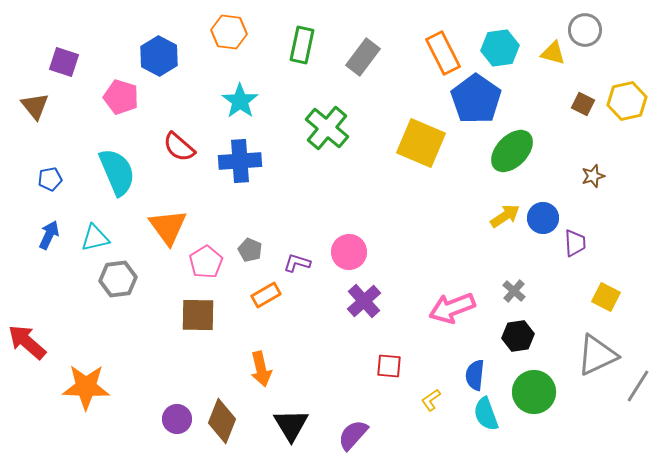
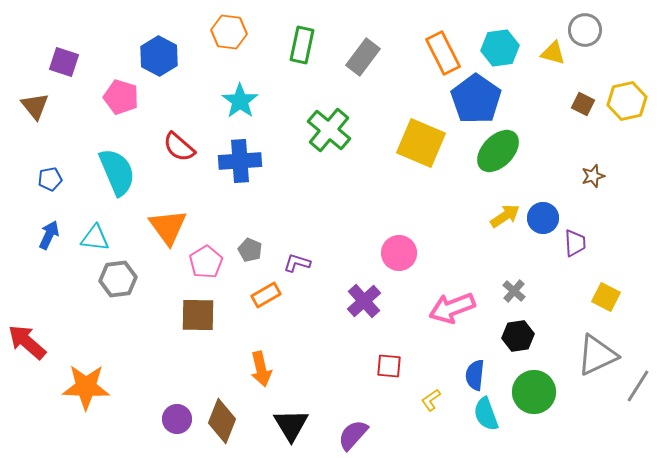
green cross at (327, 128): moved 2 px right, 2 px down
green ellipse at (512, 151): moved 14 px left
cyan triangle at (95, 238): rotated 20 degrees clockwise
pink circle at (349, 252): moved 50 px right, 1 px down
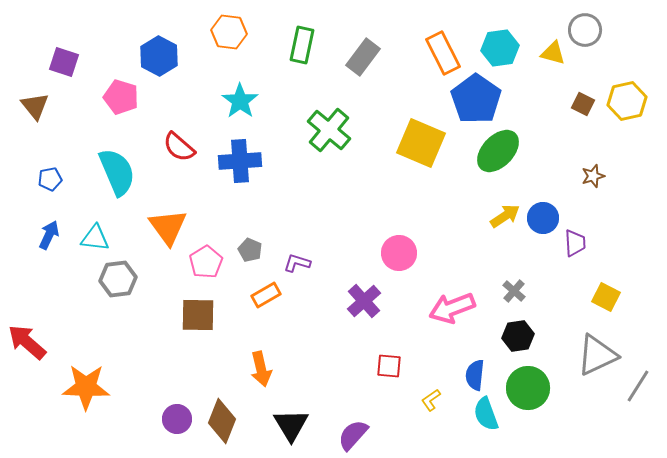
green circle at (534, 392): moved 6 px left, 4 px up
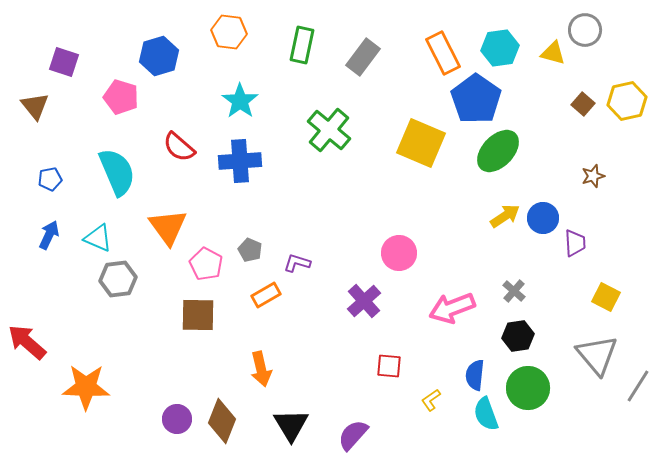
blue hexagon at (159, 56): rotated 15 degrees clockwise
brown square at (583, 104): rotated 15 degrees clockwise
cyan triangle at (95, 238): moved 3 px right; rotated 16 degrees clockwise
pink pentagon at (206, 262): moved 2 px down; rotated 12 degrees counterclockwise
gray triangle at (597, 355): rotated 45 degrees counterclockwise
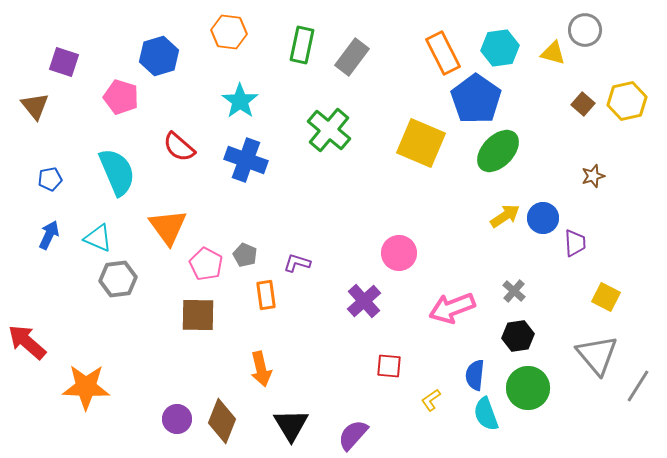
gray rectangle at (363, 57): moved 11 px left
blue cross at (240, 161): moved 6 px right, 1 px up; rotated 24 degrees clockwise
gray pentagon at (250, 250): moved 5 px left, 5 px down
orange rectangle at (266, 295): rotated 68 degrees counterclockwise
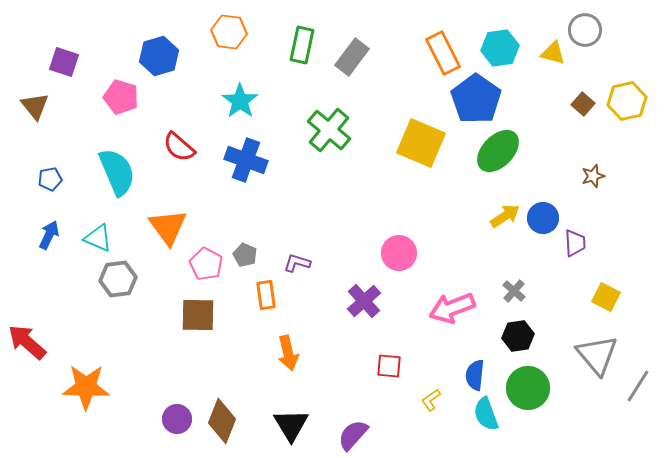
orange arrow at (261, 369): moved 27 px right, 16 px up
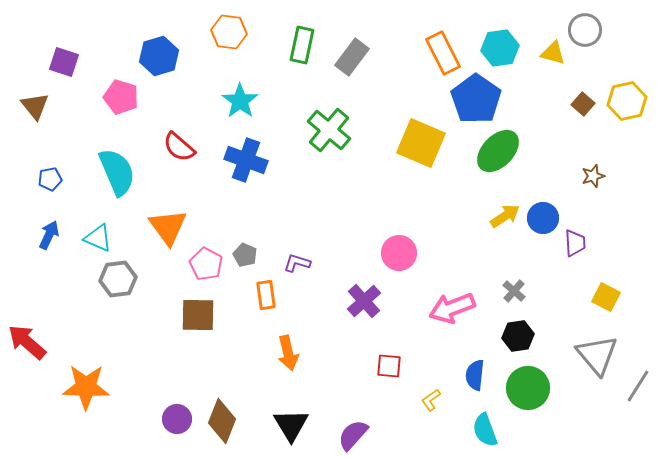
cyan semicircle at (486, 414): moved 1 px left, 16 px down
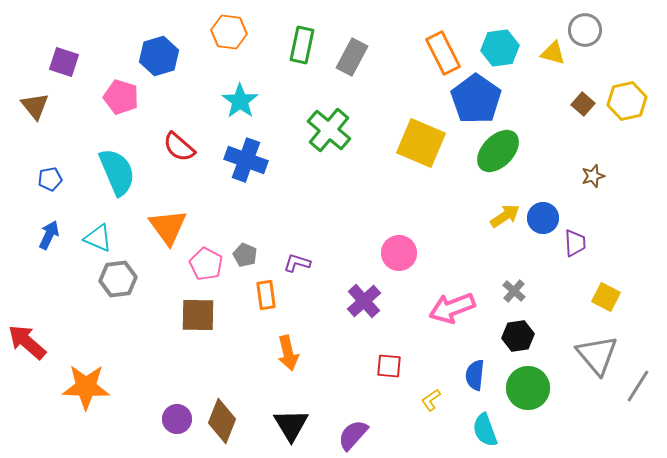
gray rectangle at (352, 57): rotated 9 degrees counterclockwise
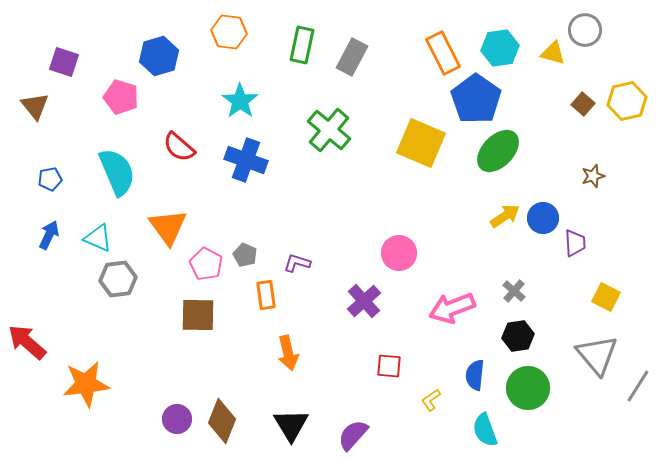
orange star at (86, 387): moved 3 px up; rotated 9 degrees counterclockwise
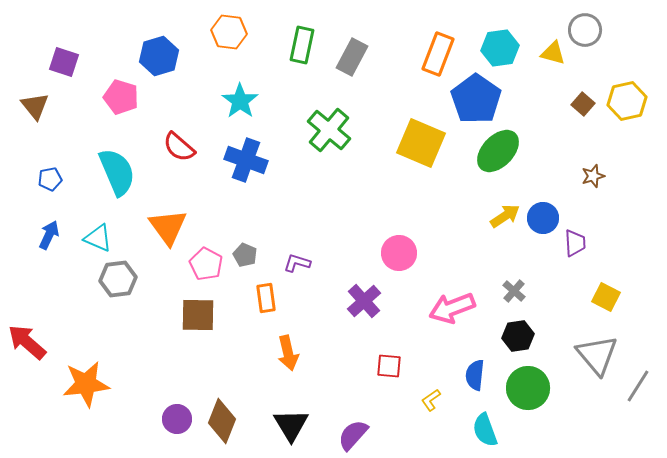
orange rectangle at (443, 53): moved 5 px left, 1 px down; rotated 48 degrees clockwise
orange rectangle at (266, 295): moved 3 px down
